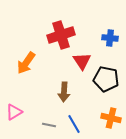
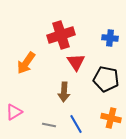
red triangle: moved 6 px left, 1 px down
blue line: moved 2 px right
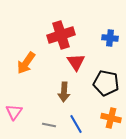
black pentagon: moved 4 px down
pink triangle: rotated 24 degrees counterclockwise
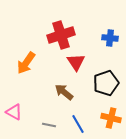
black pentagon: rotated 30 degrees counterclockwise
brown arrow: rotated 126 degrees clockwise
pink triangle: rotated 36 degrees counterclockwise
blue line: moved 2 px right
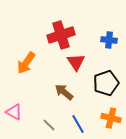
blue cross: moved 1 px left, 2 px down
gray line: rotated 32 degrees clockwise
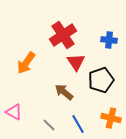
red cross: moved 2 px right; rotated 16 degrees counterclockwise
black pentagon: moved 5 px left, 3 px up
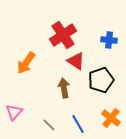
red triangle: moved 1 px up; rotated 24 degrees counterclockwise
brown arrow: moved 4 px up; rotated 42 degrees clockwise
pink triangle: rotated 42 degrees clockwise
orange cross: rotated 24 degrees clockwise
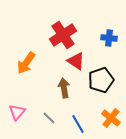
blue cross: moved 2 px up
pink triangle: moved 3 px right
gray line: moved 7 px up
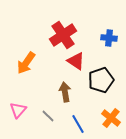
brown arrow: moved 1 px right, 4 px down
pink triangle: moved 1 px right, 2 px up
gray line: moved 1 px left, 2 px up
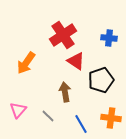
orange cross: rotated 30 degrees counterclockwise
blue line: moved 3 px right
